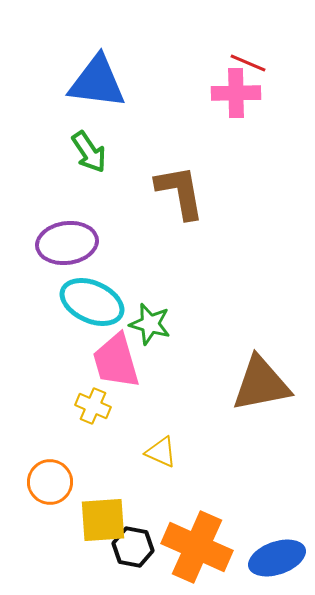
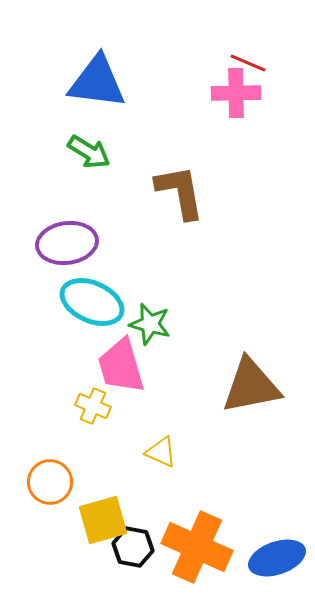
green arrow: rotated 24 degrees counterclockwise
pink trapezoid: moved 5 px right, 5 px down
brown triangle: moved 10 px left, 2 px down
yellow square: rotated 12 degrees counterclockwise
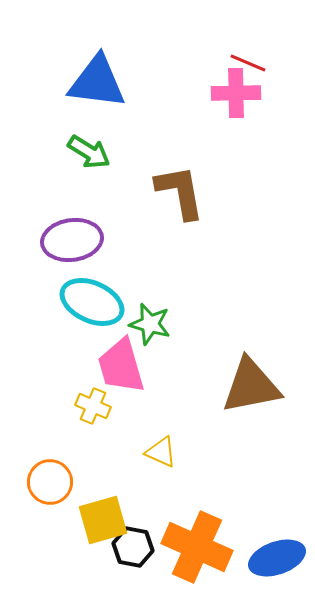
purple ellipse: moved 5 px right, 3 px up
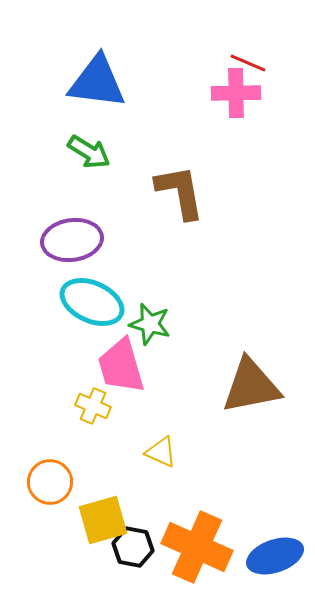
blue ellipse: moved 2 px left, 2 px up
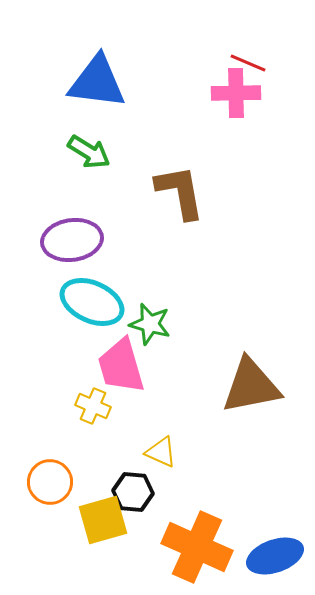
black hexagon: moved 55 px up; rotated 6 degrees counterclockwise
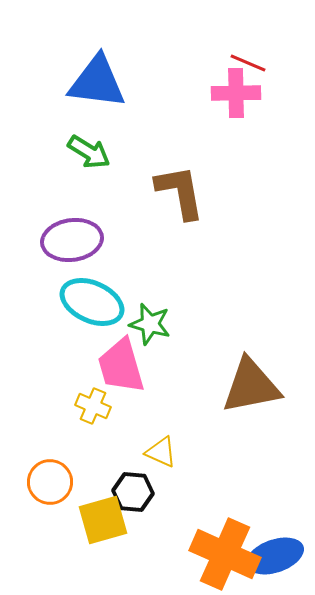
orange cross: moved 28 px right, 7 px down
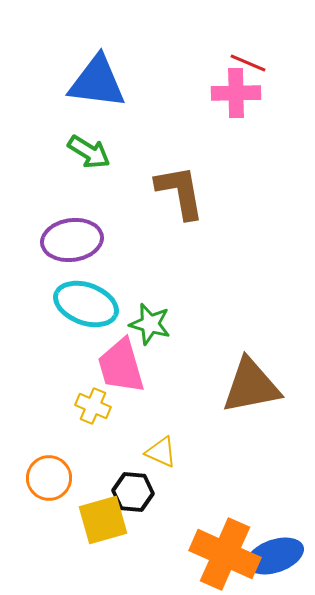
cyan ellipse: moved 6 px left, 2 px down; rotated 4 degrees counterclockwise
orange circle: moved 1 px left, 4 px up
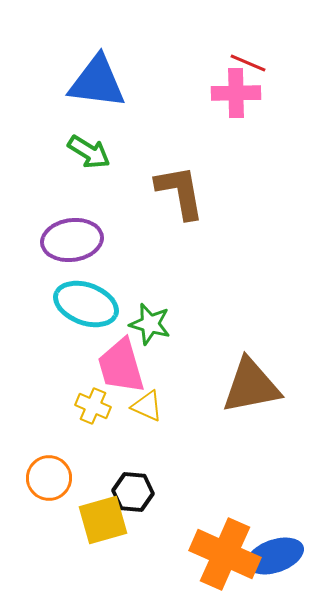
yellow triangle: moved 14 px left, 46 px up
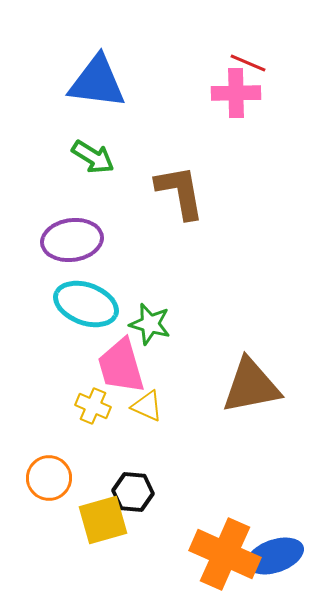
green arrow: moved 4 px right, 5 px down
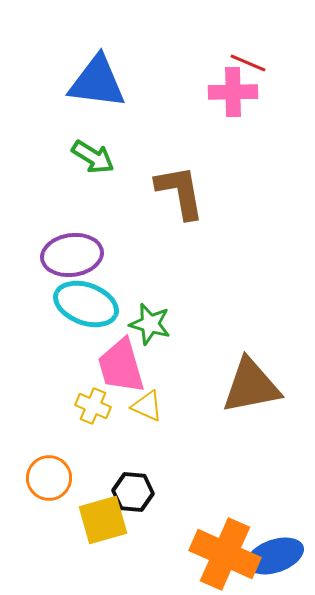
pink cross: moved 3 px left, 1 px up
purple ellipse: moved 15 px down
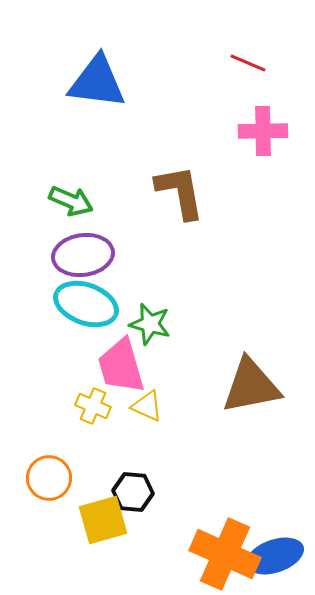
pink cross: moved 30 px right, 39 px down
green arrow: moved 22 px left, 44 px down; rotated 9 degrees counterclockwise
purple ellipse: moved 11 px right
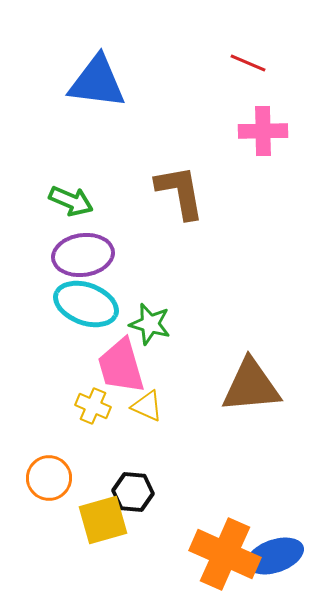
brown triangle: rotated 6 degrees clockwise
